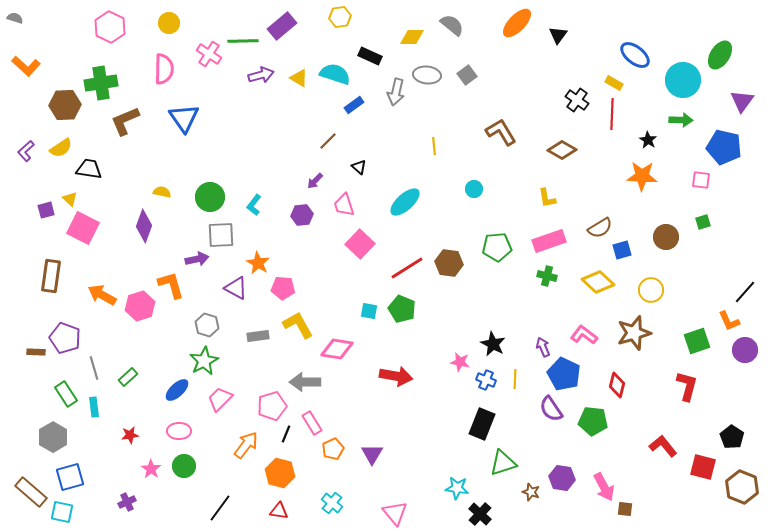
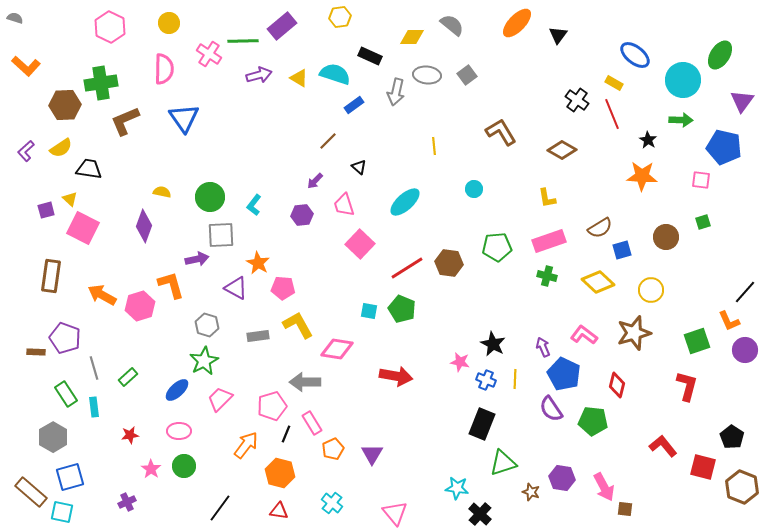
purple arrow at (261, 75): moved 2 px left
red line at (612, 114): rotated 24 degrees counterclockwise
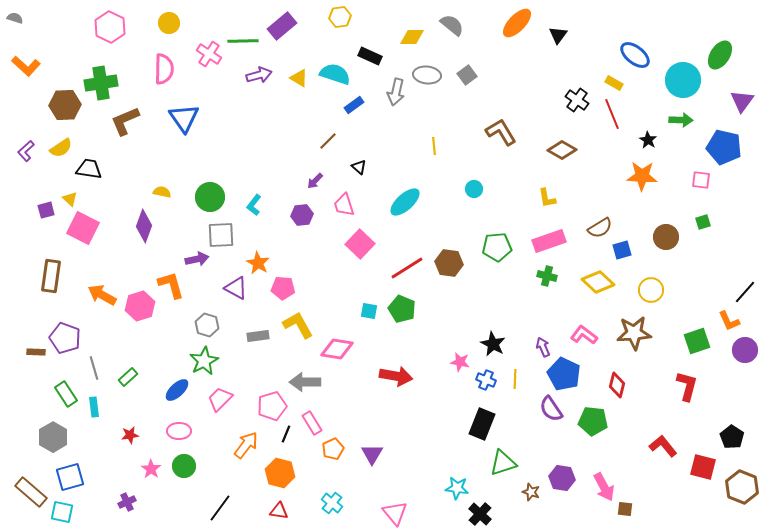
brown star at (634, 333): rotated 12 degrees clockwise
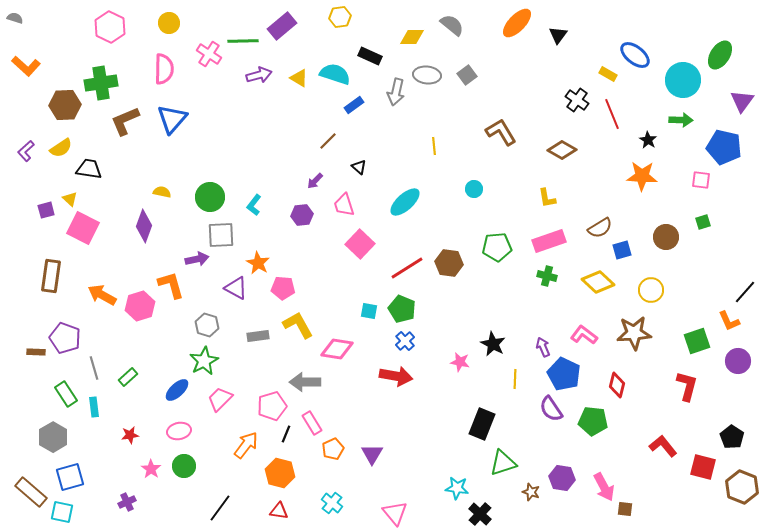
yellow rectangle at (614, 83): moved 6 px left, 9 px up
blue triangle at (184, 118): moved 12 px left, 1 px down; rotated 16 degrees clockwise
purple circle at (745, 350): moved 7 px left, 11 px down
blue cross at (486, 380): moved 81 px left, 39 px up; rotated 24 degrees clockwise
pink ellipse at (179, 431): rotated 10 degrees counterclockwise
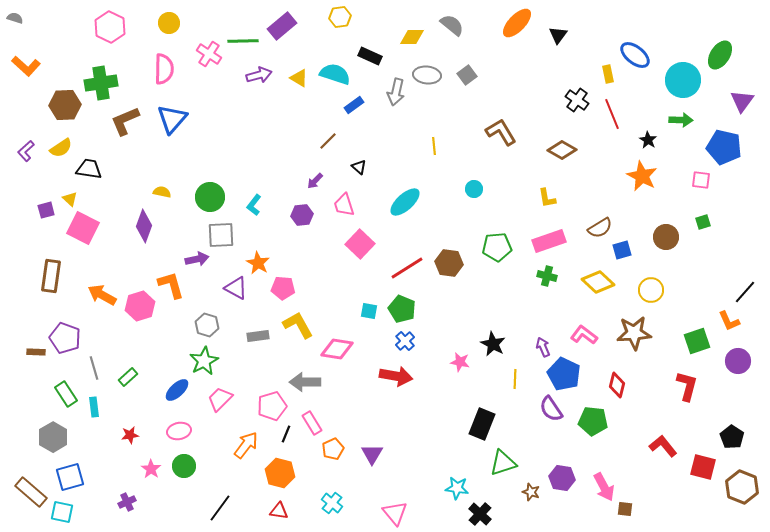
yellow rectangle at (608, 74): rotated 48 degrees clockwise
orange star at (642, 176): rotated 24 degrees clockwise
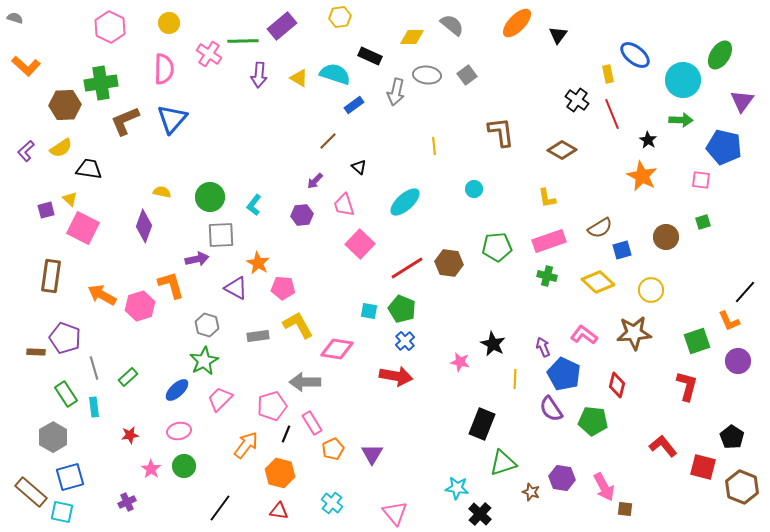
purple arrow at (259, 75): rotated 110 degrees clockwise
brown L-shape at (501, 132): rotated 24 degrees clockwise
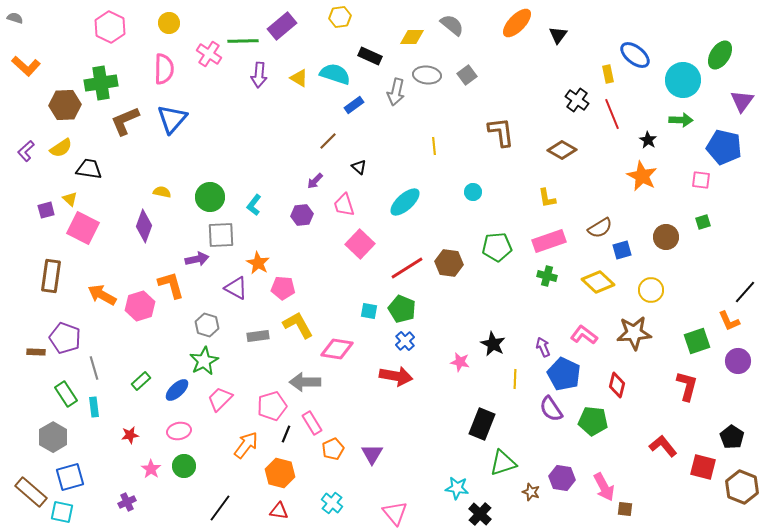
cyan circle at (474, 189): moved 1 px left, 3 px down
green rectangle at (128, 377): moved 13 px right, 4 px down
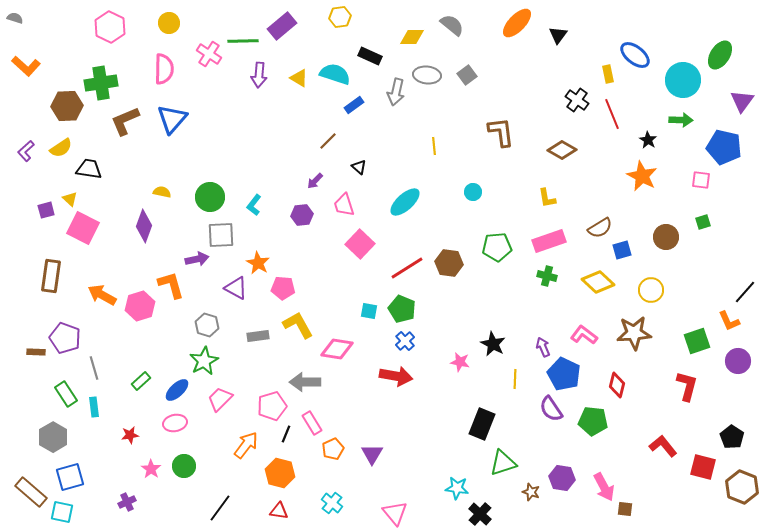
brown hexagon at (65, 105): moved 2 px right, 1 px down
pink ellipse at (179, 431): moved 4 px left, 8 px up
